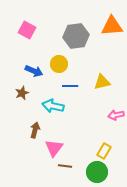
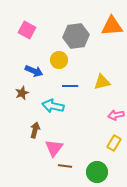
yellow circle: moved 4 px up
yellow rectangle: moved 10 px right, 8 px up
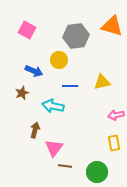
orange triangle: rotated 20 degrees clockwise
yellow rectangle: rotated 42 degrees counterclockwise
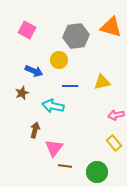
orange triangle: moved 1 px left, 1 px down
yellow rectangle: rotated 28 degrees counterclockwise
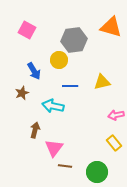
gray hexagon: moved 2 px left, 4 px down
blue arrow: rotated 36 degrees clockwise
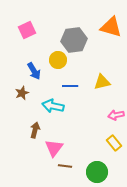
pink square: rotated 36 degrees clockwise
yellow circle: moved 1 px left
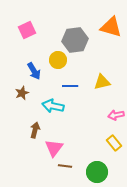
gray hexagon: moved 1 px right
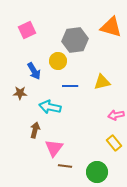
yellow circle: moved 1 px down
brown star: moved 2 px left; rotated 24 degrees clockwise
cyan arrow: moved 3 px left, 1 px down
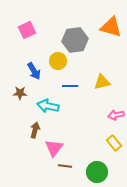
cyan arrow: moved 2 px left, 1 px up
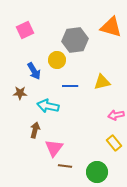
pink square: moved 2 px left
yellow circle: moved 1 px left, 1 px up
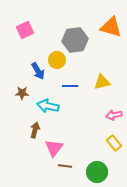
blue arrow: moved 4 px right
brown star: moved 2 px right
pink arrow: moved 2 px left
